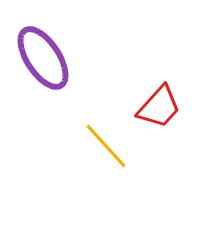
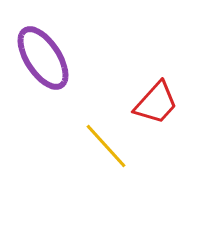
red trapezoid: moved 3 px left, 4 px up
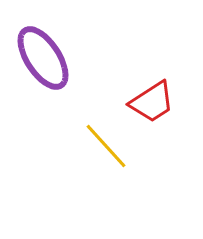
red trapezoid: moved 4 px left, 1 px up; rotated 15 degrees clockwise
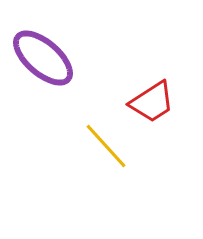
purple ellipse: rotated 16 degrees counterclockwise
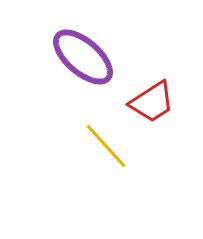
purple ellipse: moved 40 px right, 1 px up
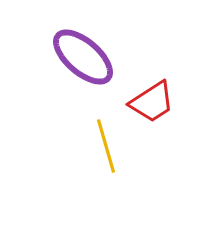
yellow line: rotated 26 degrees clockwise
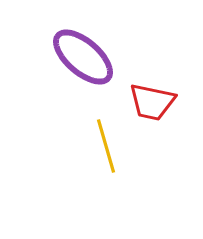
red trapezoid: rotated 45 degrees clockwise
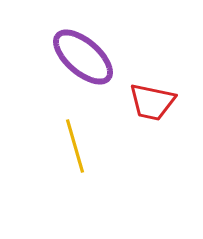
yellow line: moved 31 px left
